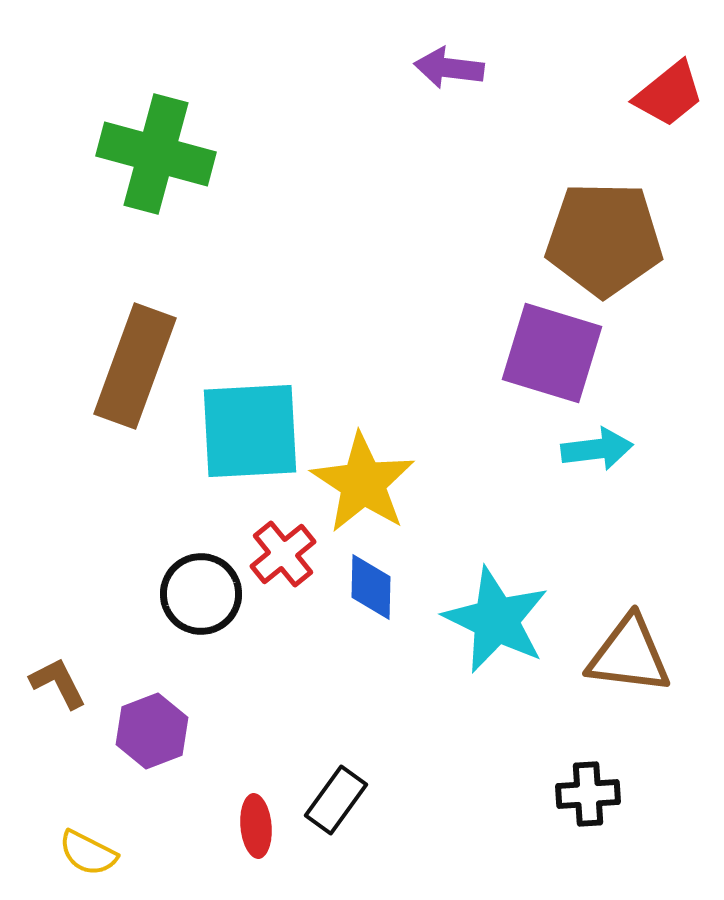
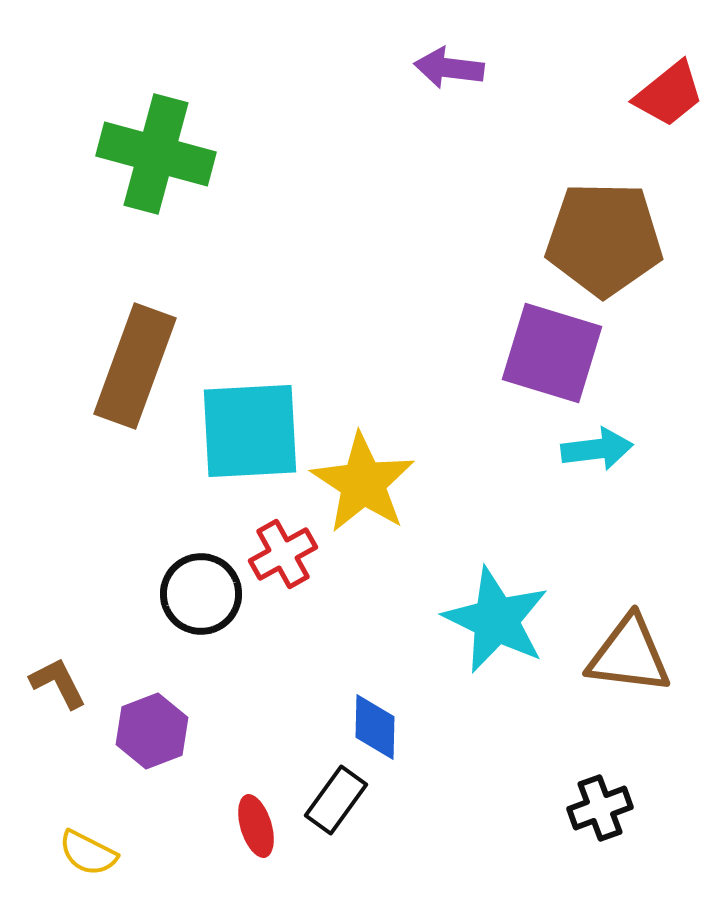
red cross: rotated 10 degrees clockwise
blue diamond: moved 4 px right, 140 px down
black cross: moved 12 px right, 14 px down; rotated 16 degrees counterclockwise
red ellipse: rotated 12 degrees counterclockwise
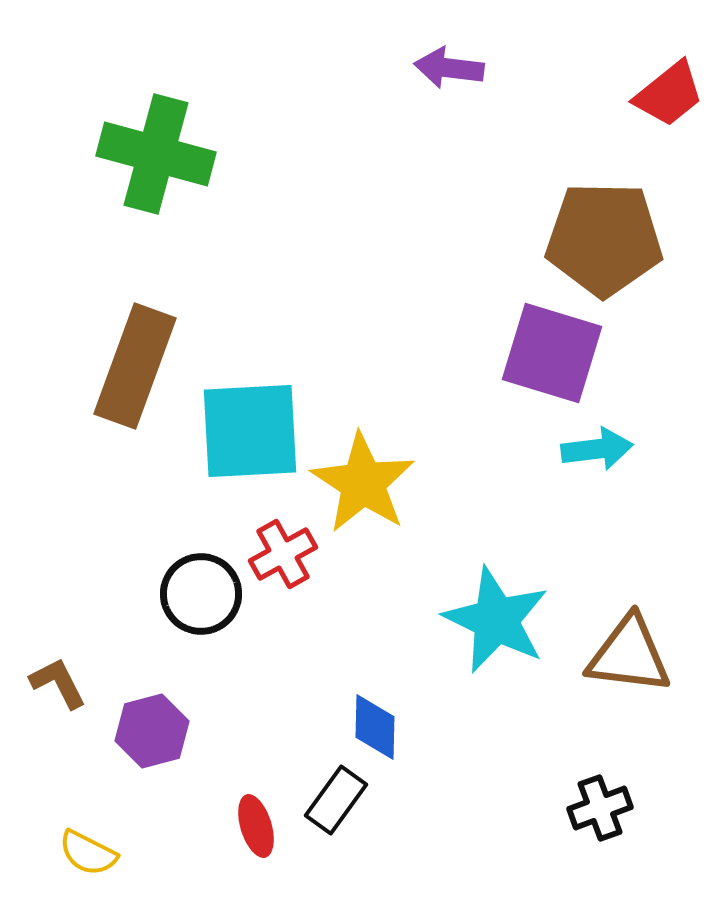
purple hexagon: rotated 6 degrees clockwise
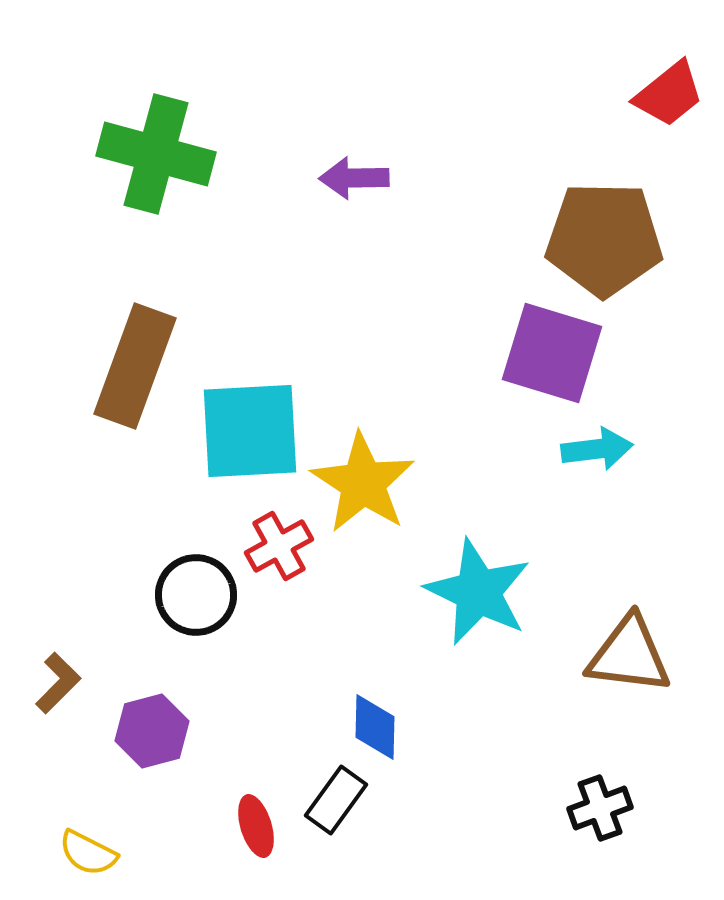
purple arrow: moved 95 px left, 110 px down; rotated 8 degrees counterclockwise
red cross: moved 4 px left, 8 px up
black circle: moved 5 px left, 1 px down
cyan star: moved 18 px left, 28 px up
brown L-shape: rotated 72 degrees clockwise
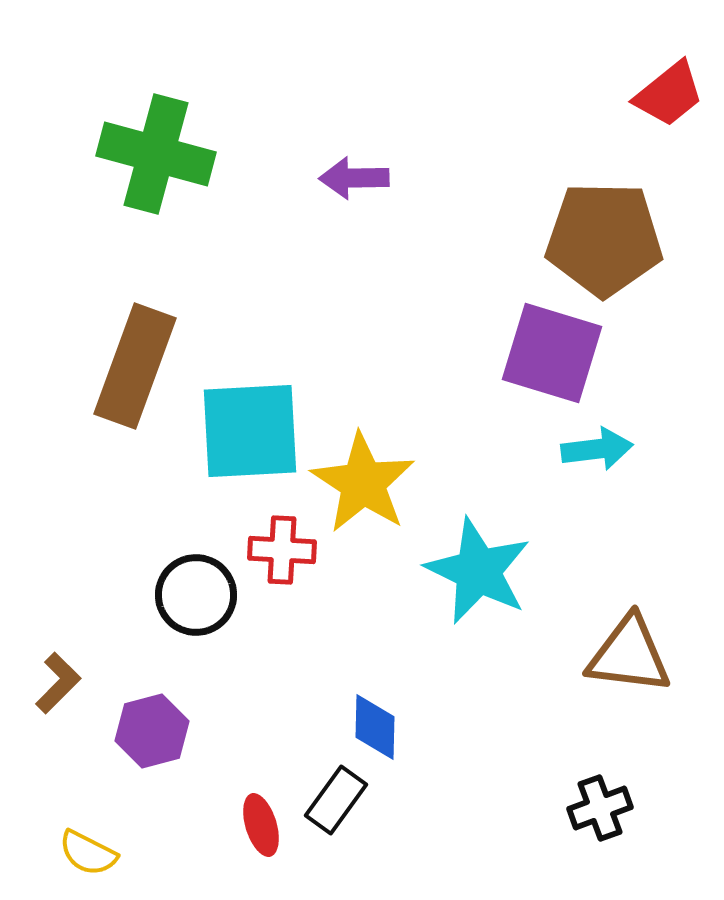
red cross: moved 3 px right, 4 px down; rotated 32 degrees clockwise
cyan star: moved 21 px up
red ellipse: moved 5 px right, 1 px up
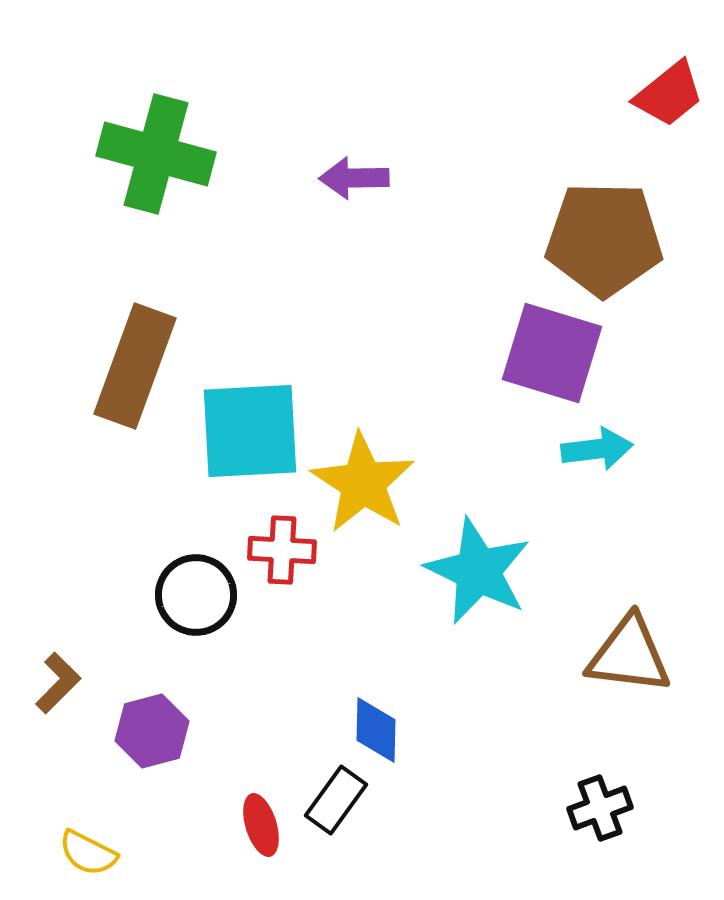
blue diamond: moved 1 px right, 3 px down
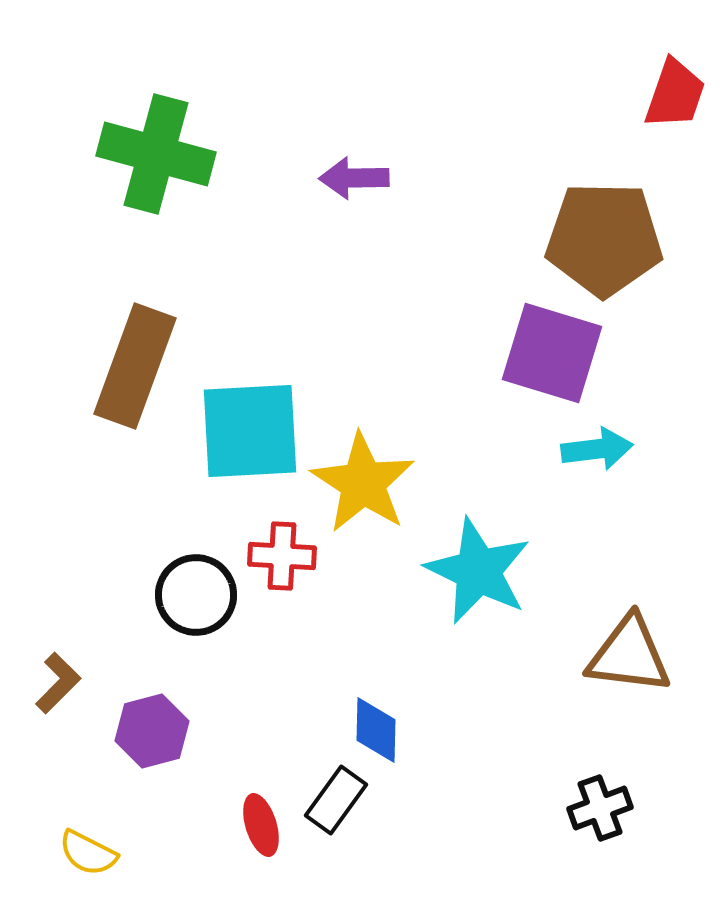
red trapezoid: moved 6 px right; rotated 32 degrees counterclockwise
red cross: moved 6 px down
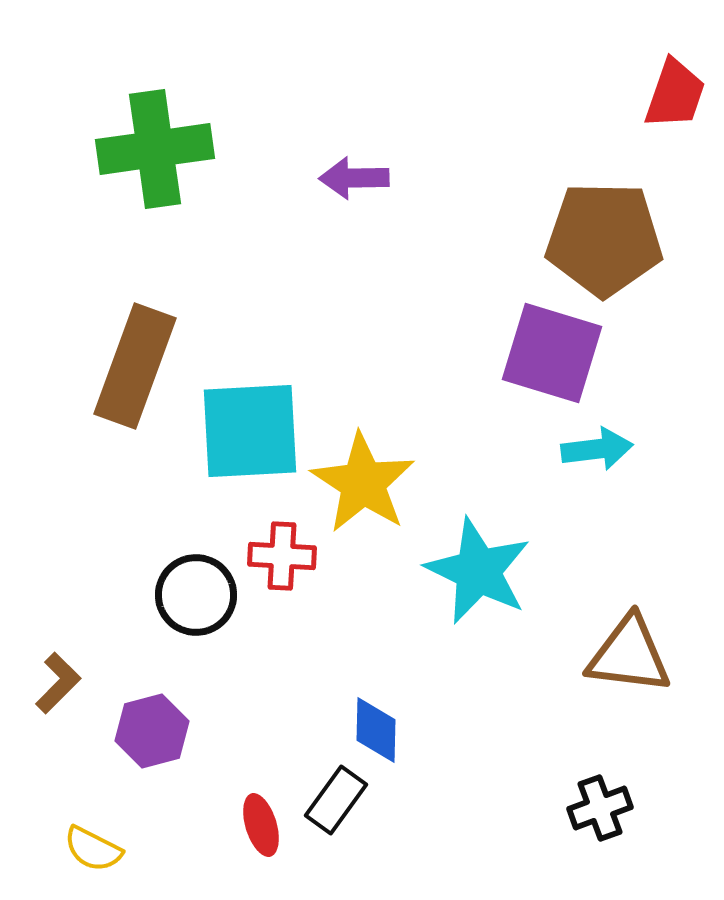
green cross: moved 1 px left, 5 px up; rotated 23 degrees counterclockwise
yellow semicircle: moved 5 px right, 4 px up
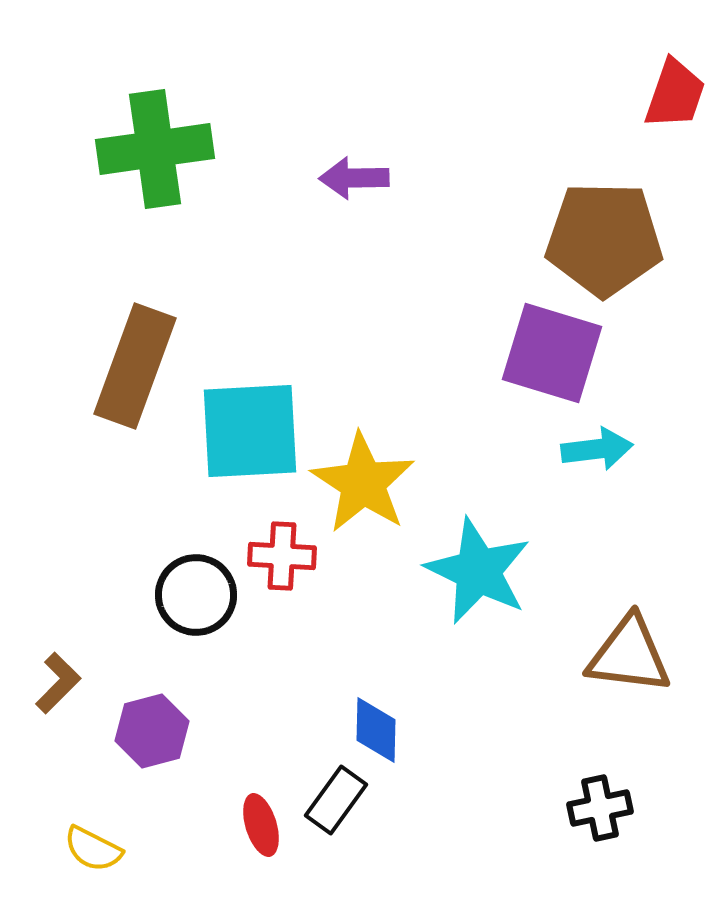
black cross: rotated 8 degrees clockwise
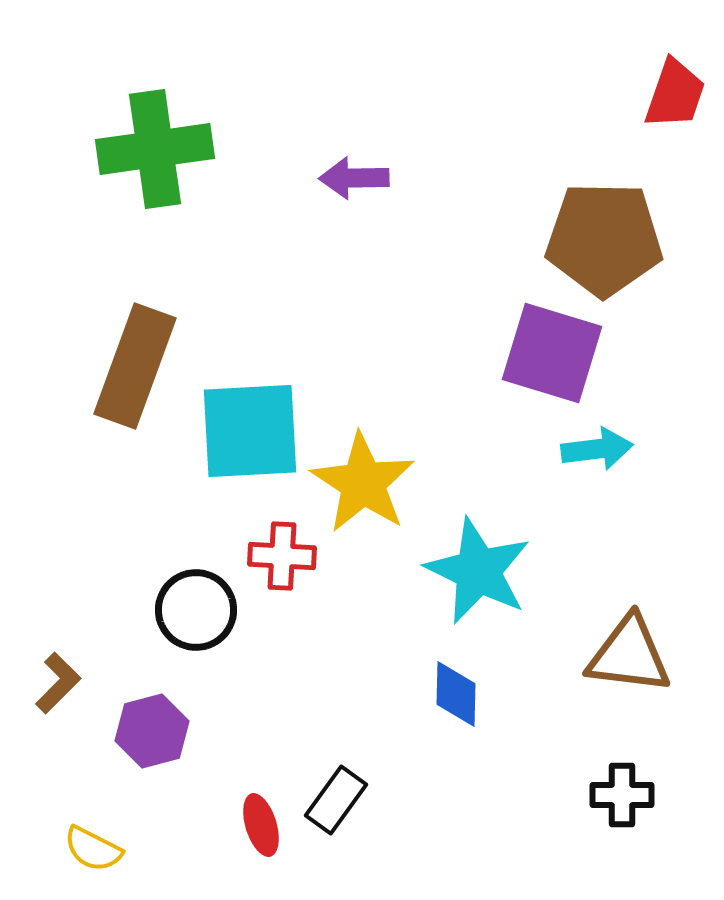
black circle: moved 15 px down
blue diamond: moved 80 px right, 36 px up
black cross: moved 22 px right, 13 px up; rotated 12 degrees clockwise
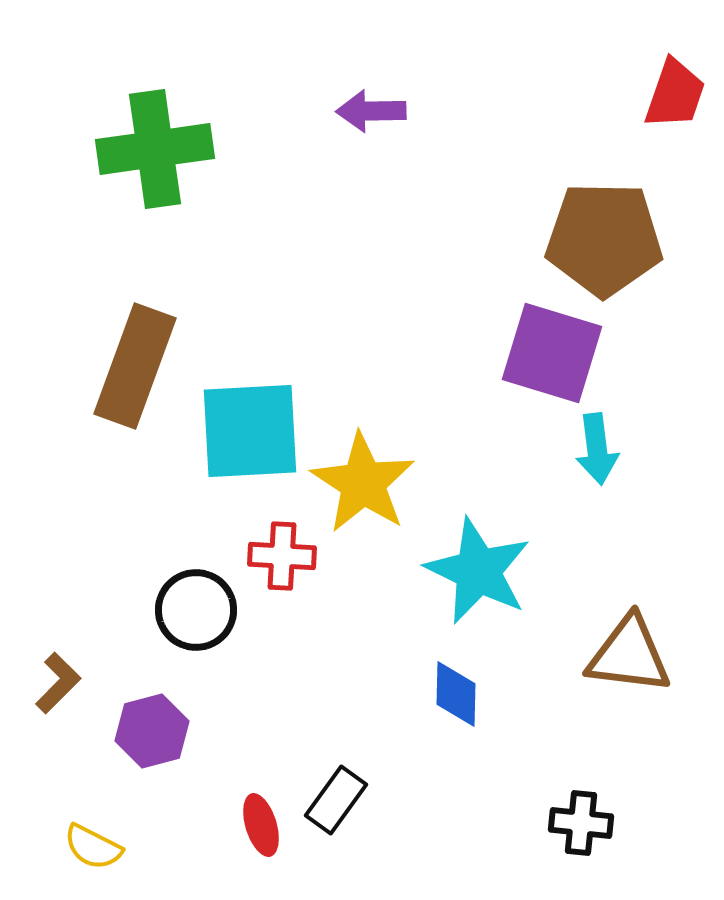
purple arrow: moved 17 px right, 67 px up
cyan arrow: rotated 90 degrees clockwise
black cross: moved 41 px left, 28 px down; rotated 6 degrees clockwise
yellow semicircle: moved 2 px up
